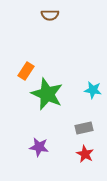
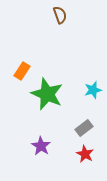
brown semicircle: moved 10 px right; rotated 108 degrees counterclockwise
orange rectangle: moved 4 px left
cyan star: rotated 24 degrees counterclockwise
gray rectangle: rotated 24 degrees counterclockwise
purple star: moved 2 px right, 1 px up; rotated 24 degrees clockwise
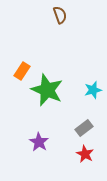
green star: moved 4 px up
purple star: moved 2 px left, 4 px up
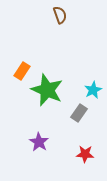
cyan star: rotated 12 degrees counterclockwise
gray rectangle: moved 5 px left, 15 px up; rotated 18 degrees counterclockwise
red star: rotated 24 degrees counterclockwise
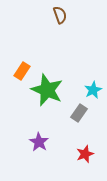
red star: rotated 24 degrees counterclockwise
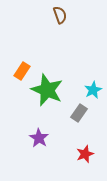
purple star: moved 4 px up
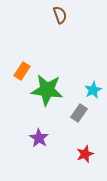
green star: rotated 16 degrees counterclockwise
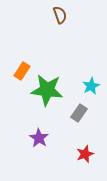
cyan star: moved 2 px left, 4 px up
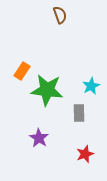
gray rectangle: rotated 36 degrees counterclockwise
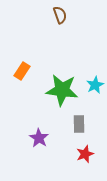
cyan star: moved 4 px right, 1 px up
green star: moved 15 px right
gray rectangle: moved 11 px down
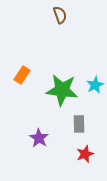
orange rectangle: moved 4 px down
